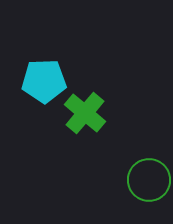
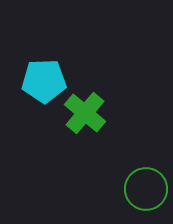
green circle: moved 3 px left, 9 px down
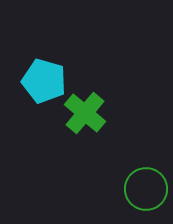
cyan pentagon: rotated 18 degrees clockwise
